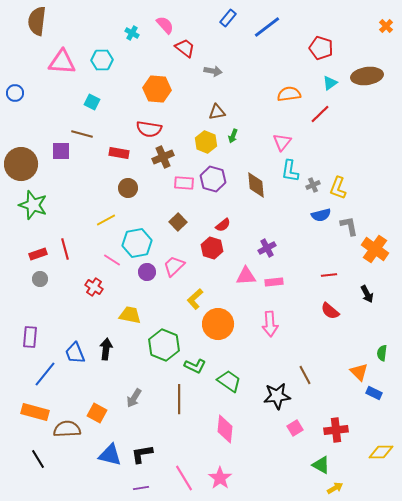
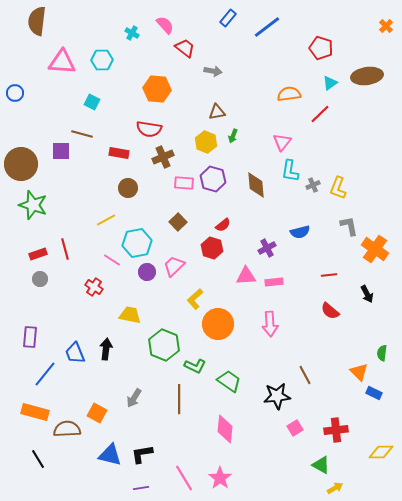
blue semicircle at (321, 215): moved 21 px left, 17 px down
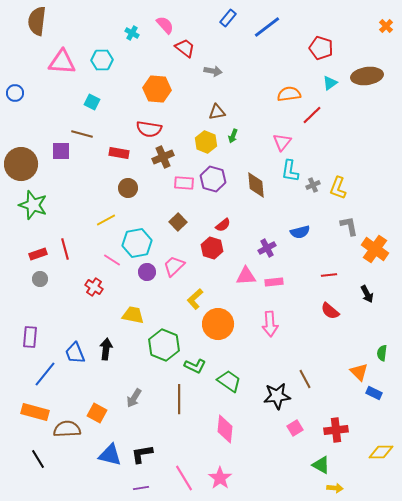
red line at (320, 114): moved 8 px left, 1 px down
yellow trapezoid at (130, 315): moved 3 px right
brown line at (305, 375): moved 4 px down
yellow arrow at (335, 488): rotated 35 degrees clockwise
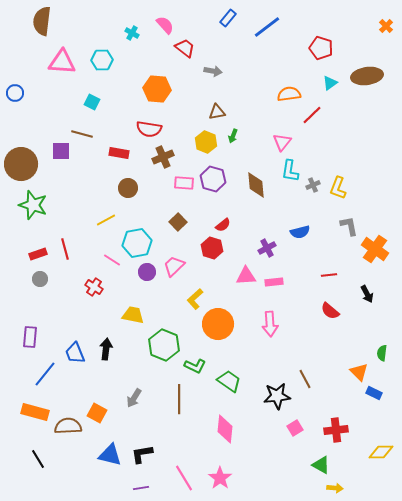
brown semicircle at (37, 21): moved 5 px right
brown semicircle at (67, 429): moved 1 px right, 3 px up
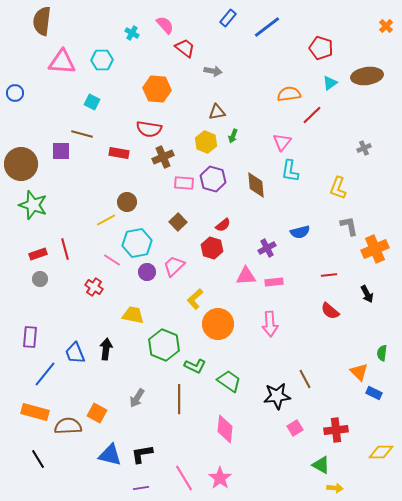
gray cross at (313, 185): moved 51 px right, 37 px up
brown circle at (128, 188): moved 1 px left, 14 px down
orange cross at (375, 249): rotated 32 degrees clockwise
gray arrow at (134, 398): moved 3 px right
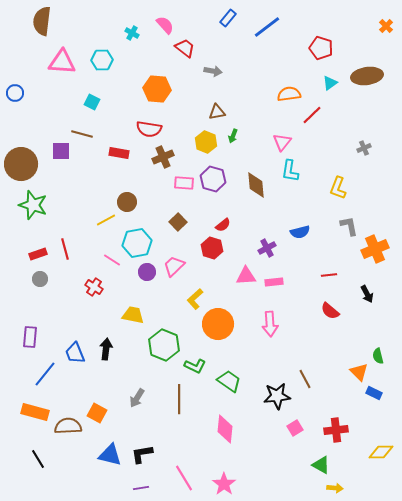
green semicircle at (382, 353): moved 4 px left, 3 px down; rotated 21 degrees counterclockwise
pink star at (220, 478): moved 4 px right, 6 px down
